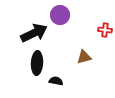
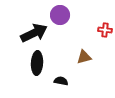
black semicircle: moved 5 px right
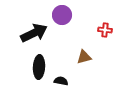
purple circle: moved 2 px right
black ellipse: moved 2 px right, 4 px down
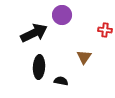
brown triangle: rotated 42 degrees counterclockwise
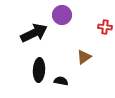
red cross: moved 3 px up
brown triangle: rotated 21 degrees clockwise
black ellipse: moved 3 px down
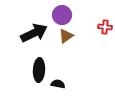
brown triangle: moved 18 px left, 21 px up
black semicircle: moved 3 px left, 3 px down
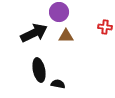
purple circle: moved 3 px left, 3 px up
brown triangle: rotated 35 degrees clockwise
black ellipse: rotated 15 degrees counterclockwise
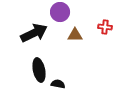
purple circle: moved 1 px right
brown triangle: moved 9 px right, 1 px up
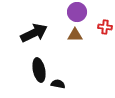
purple circle: moved 17 px right
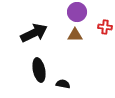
black semicircle: moved 5 px right
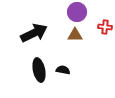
black semicircle: moved 14 px up
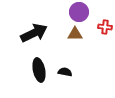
purple circle: moved 2 px right
brown triangle: moved 1 px up
black semicircle: moved 2 px right, 2 px down
